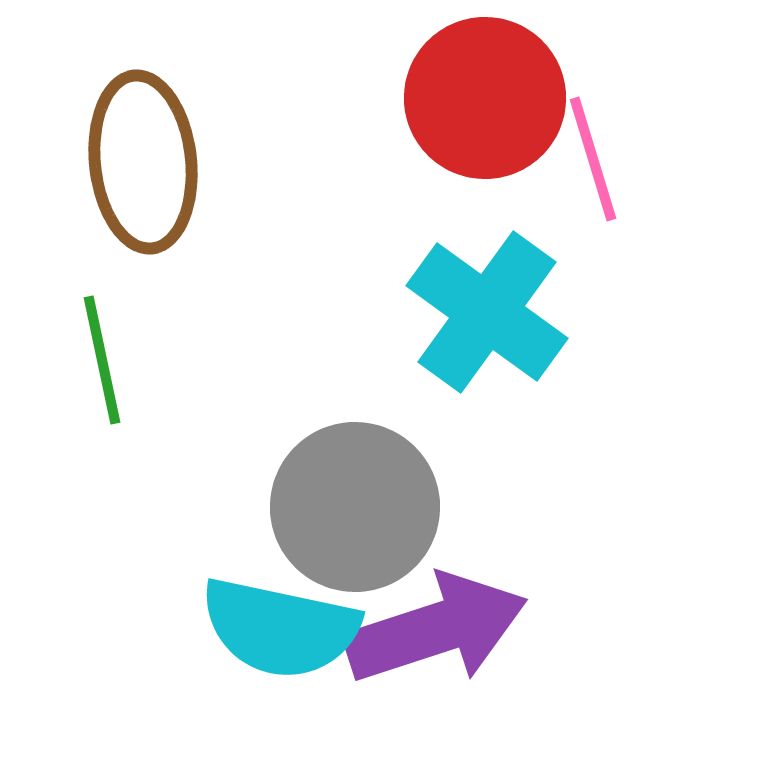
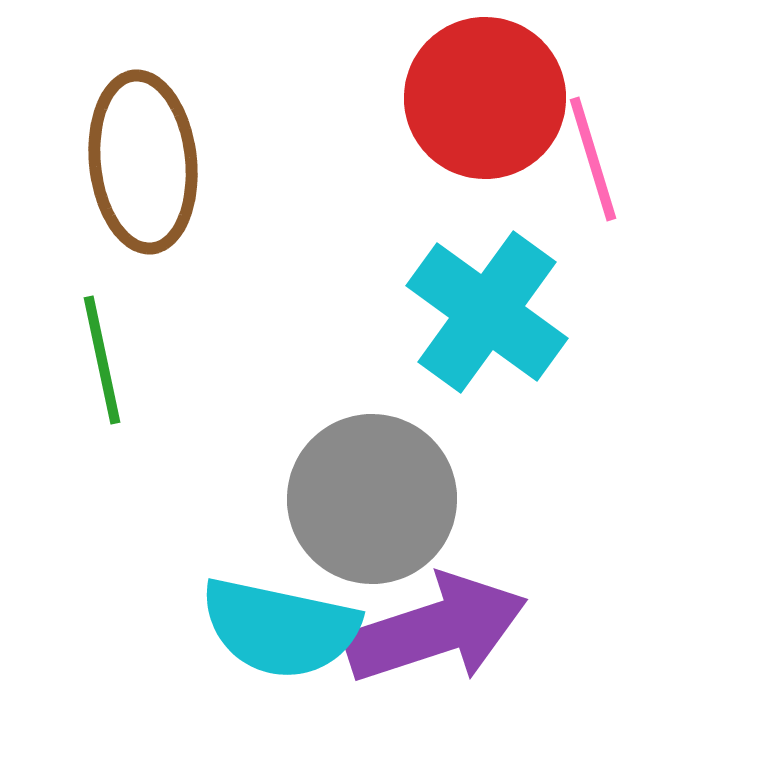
gray circle: moved 17 px right, 8 px up
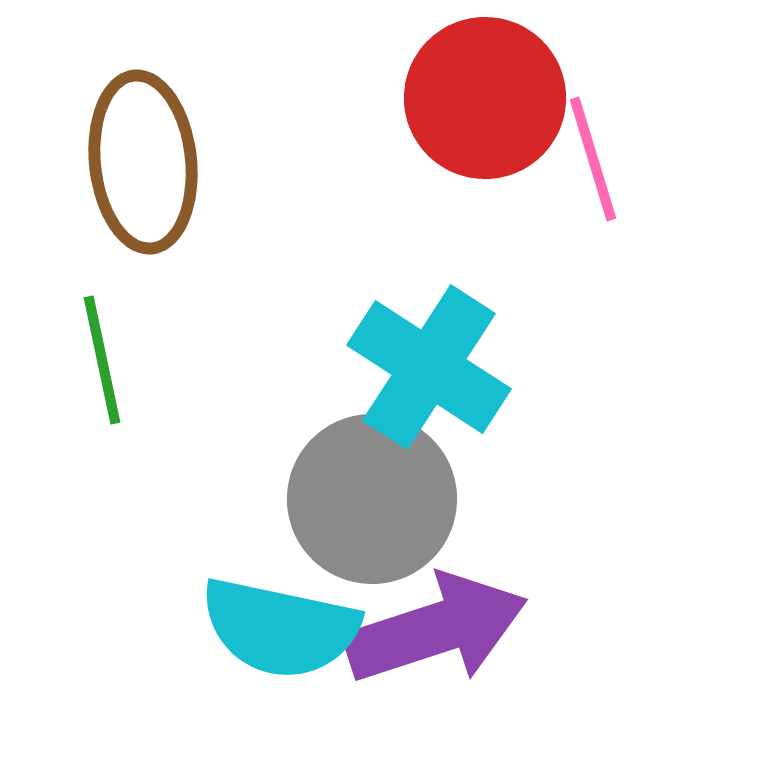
cyan cross: moved 58 px left, 55 px down; rotated 3 degrees counterclockwise
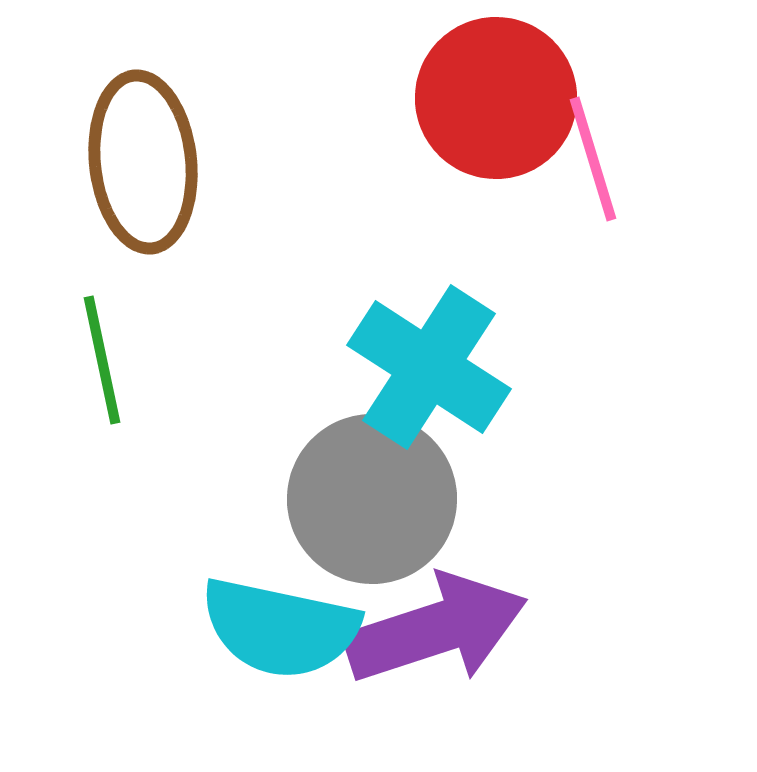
red circle: moved 11 px right
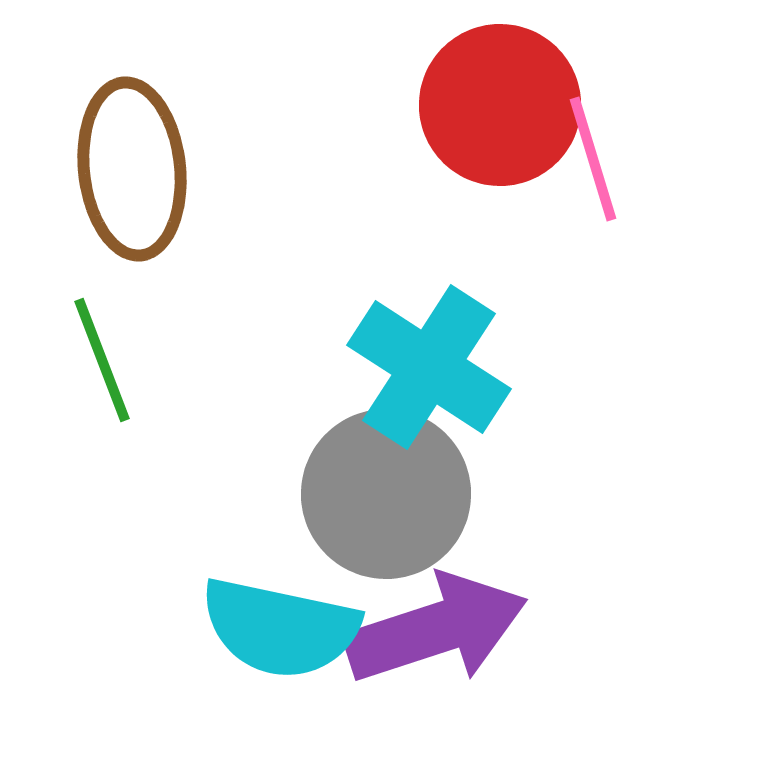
red circle: moved 4 px right, 7 px down
brown ellipse: moved 11 px left, 7 px down
green line: rotated 9 degrees counterclockwise
gray circle: moved 14 px right, 5 px up
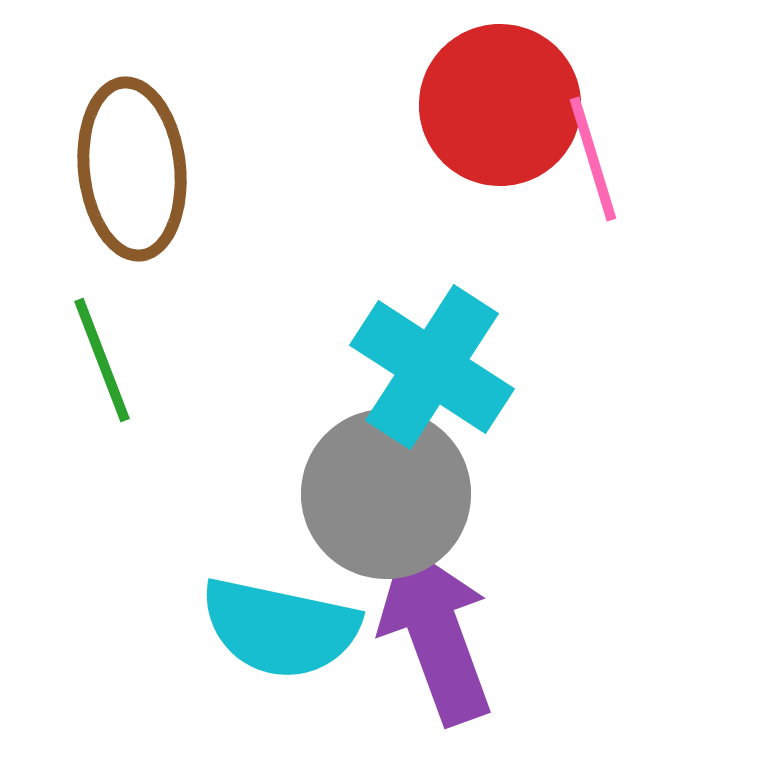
cyan cross: moved 3 px right
purple arrow: moved 5 px down; rotated 92 degrees counterclockwise
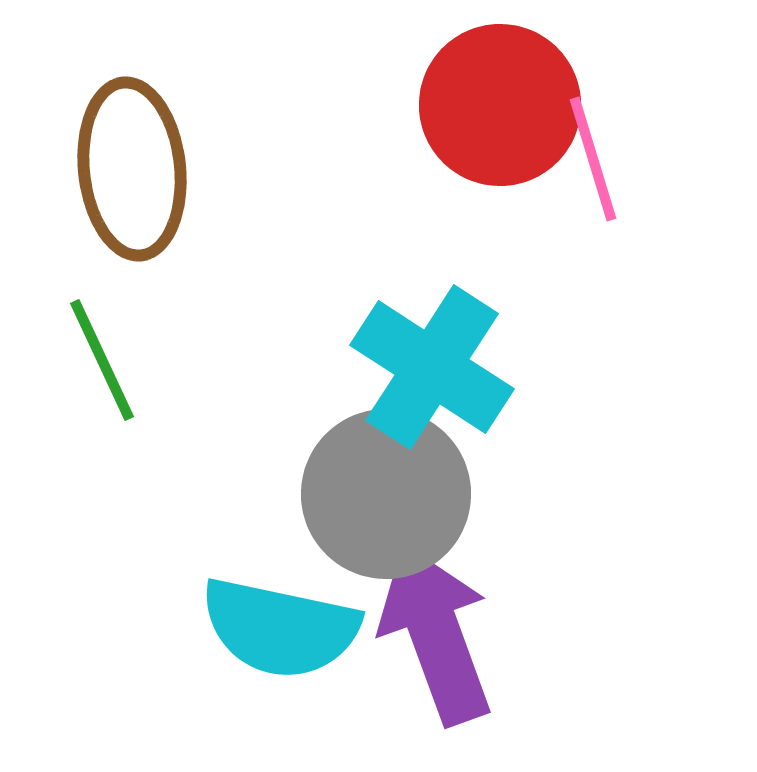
green line: rotated 4 degrees counterclockwise
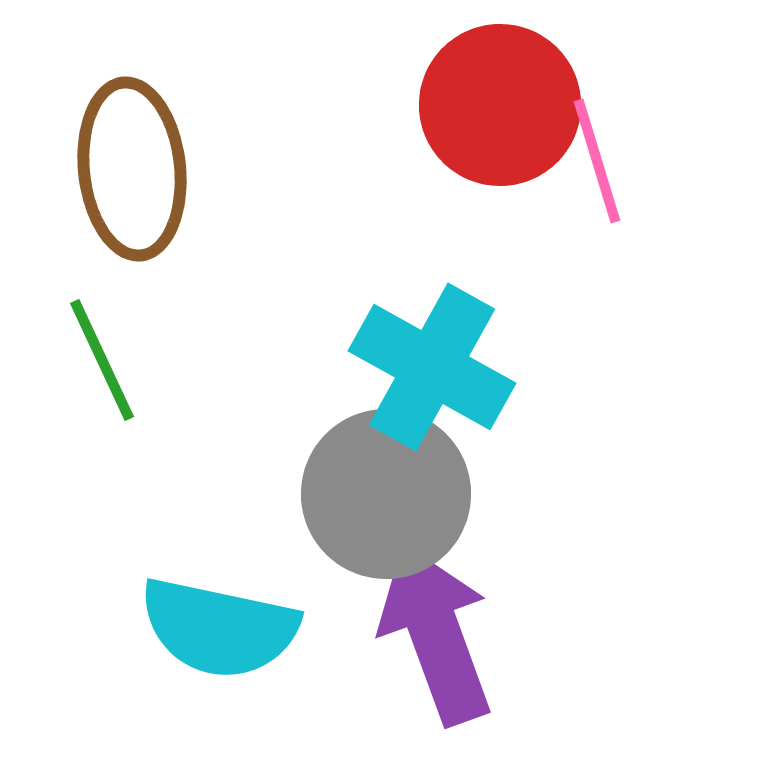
pink line: moved 4 px right, 2 px down
cyan cross: rotated 4 degrees counterclockwise
cyan semicircle: moved 61 px left
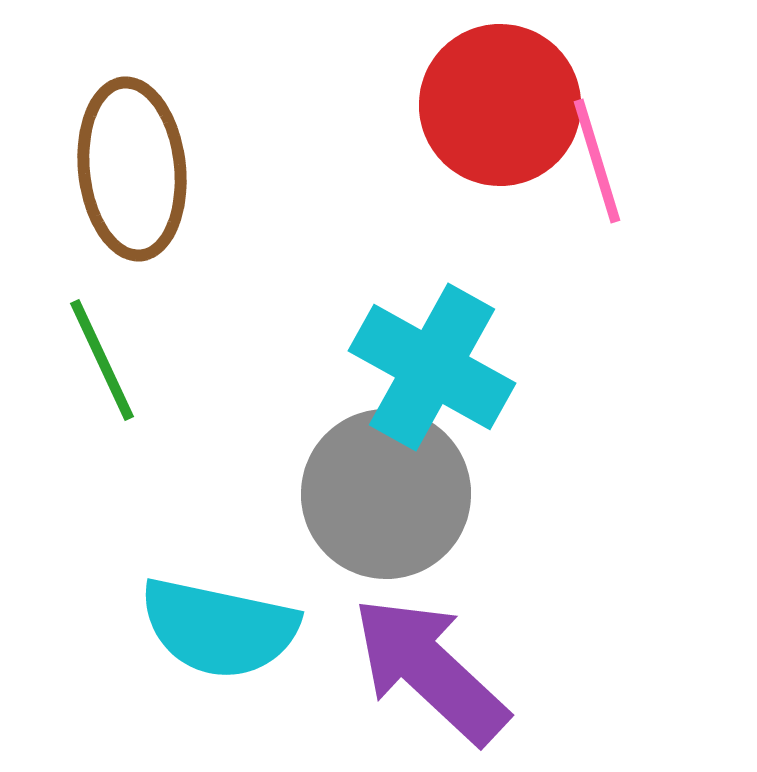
purple arrow: moved 6 px left, 36 px down; rotated 27 degrees counterclockwise
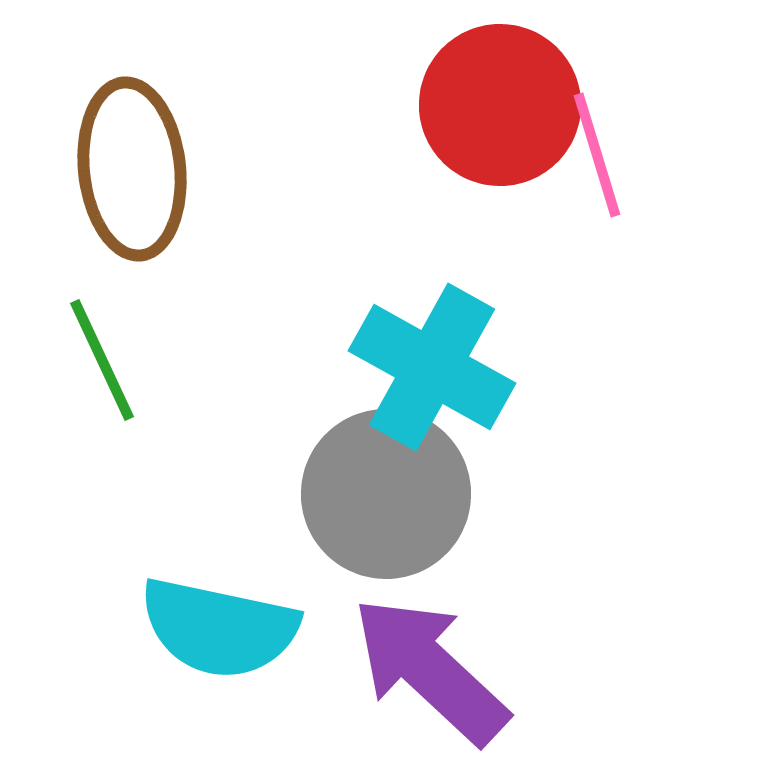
pink line: moved 6 px up
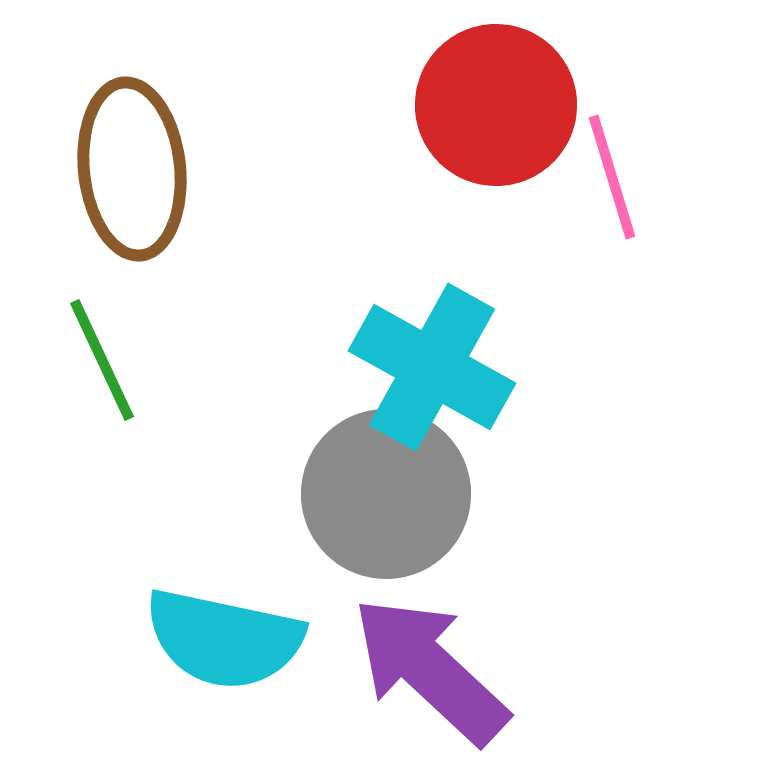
red circle: moved 4 px left
pink line: moved 15 px right, 22 px down
cyan semicircle: moved 5 px right, 11 px down
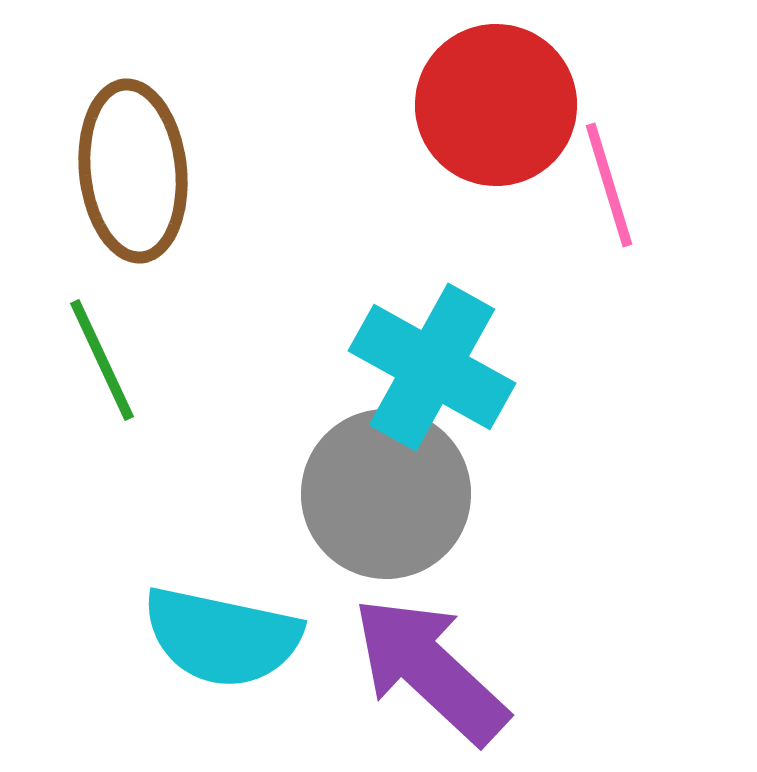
brown ellipse: moved 1 px right, 2 px down
pink line: moved 3 px left, 8 px down
cyan semicircle: moved 2 px left, 2 px up
